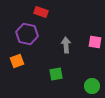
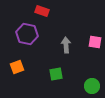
red rectangle: moved 1 px right, 1 px up
orange square: moved 6 px down
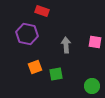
orange square: moved 18 px right
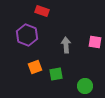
purple hexagon: moved 1 px down; rotated 10 degrees clockwise
green circle: moved 7 px left
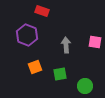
green square: moved 4 px right
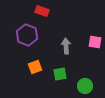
gray arrow: moved 1 px down
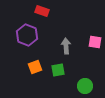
green square: moved 2 px left, 4 px up
